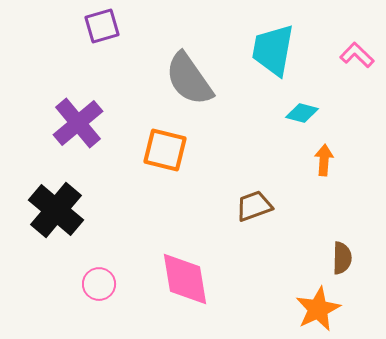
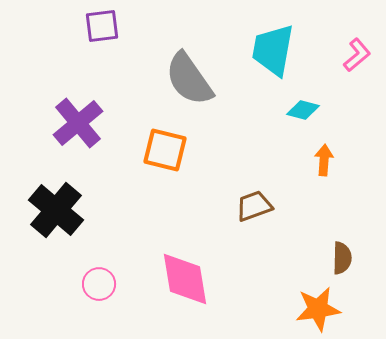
purple square: rotated 9 degrees clockwise
pink L-shape: rotated 96 degrees clockwise
cyan diamond: moved 1 px right, 3 px up
orange star: rotated 18 degrees clockwise
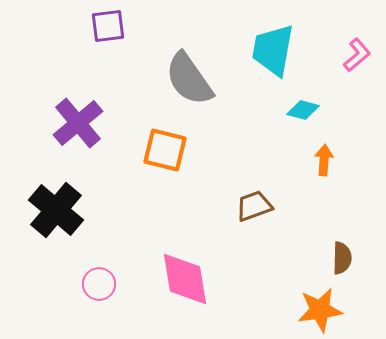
purple square: moved 6 px right
orange star: moved 2 px right, 1 px down
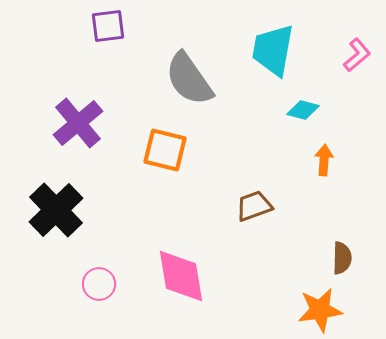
black cross: rotated 6 degrees clockwise
pink diamond: moved 4 px left, 3 px up
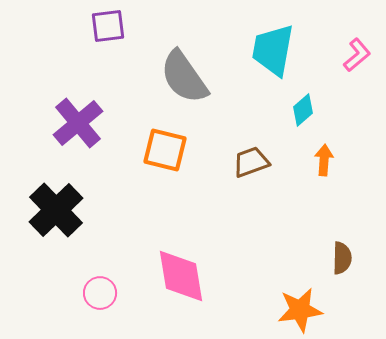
gray semicircle: moved 5 px left, 2 px up
cyan diamond: rotated 56 degrees counterclockwise
brown trapezoid: moved 3 px left, 44 px up
pink circle: moved 1 px right, 9 px down
orange star: moved 20 px left
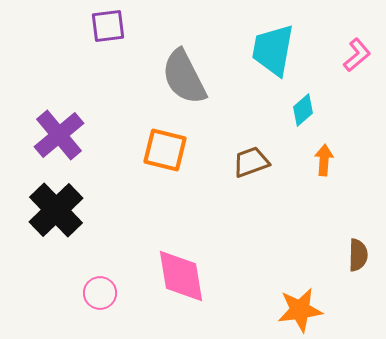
gray semicircle: rotated 8 degrees clockwise
purple cross: moved 19 px left, 12 px down
brown semicircle: moved 16 px right, 3 px up
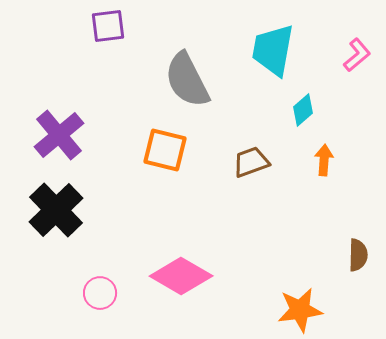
gray semicircle: moved 3 px right, 3 px down
pink diamond: rotated 50 degrees counterclockwise
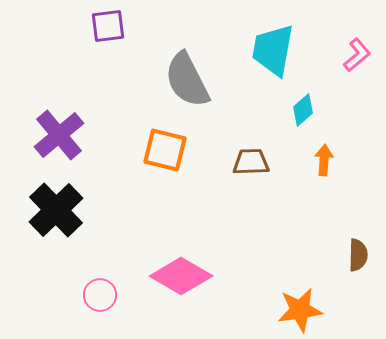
brown trapezoid: rotated 18 degrees clockwise
pink circle: moved 2 px down
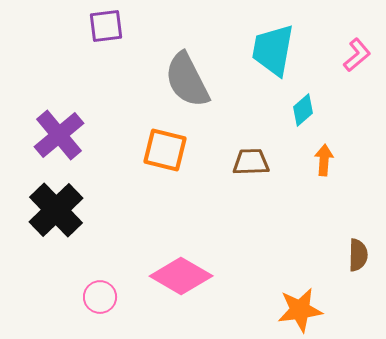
purple square: moved 2 px left
pink circle: moved 2 px down
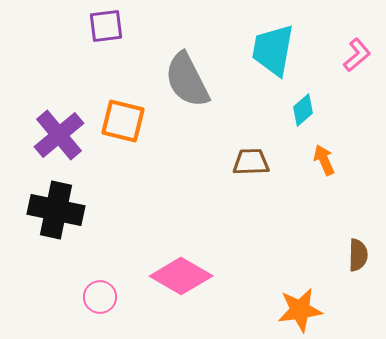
orange square: moved 42 px left, 29 px up
orange arrow: rotated 28 degrees counterclockwise
black cross: rotated 34 degrees counterclockwise
